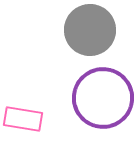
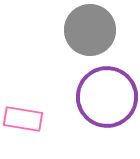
purple circle: moved 4 px right, 1 px up
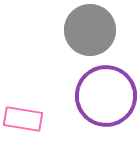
purple circle: moved 1 px left, 1 px up
